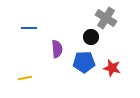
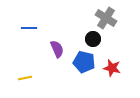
black circle: moved 2 px right, 2 px down
purple semicircle: rotated 18 degrees counterclockwise
blue pentagon: rotated 15 degrees clockwise
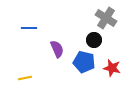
black circle: moved 1 px right, 1 px down
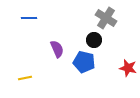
blue line: moved 10 px up
red star: moved 16 px right
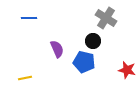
black circle: moved 1 px left, 1 px down
red star: moved 1 px left, 2 px down
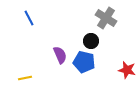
blue line: rotated 63 degrees clockwise
black circle: moved 2 px left
purple semicircle: moved 3 px right, 6 px down
